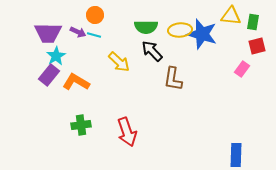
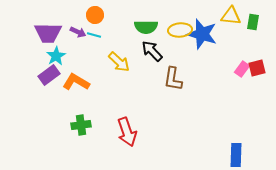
red square: moved 22 px down
purple rectangle: rotated 15 degrees clockwise
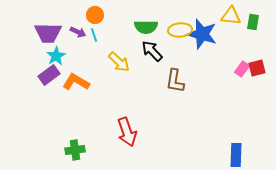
cyan line: rotated 56 degrees clockwise
brown L-shape: moved 2 px right, 2 px down
green cross: moved 6 px left, 25 px down
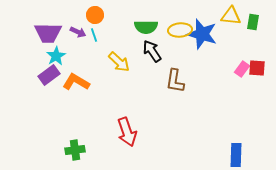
black arrow: rotated 10 degrees clockwise
red square: rotated 18 degrees clockwise
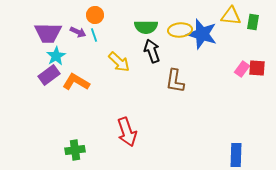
black arrow: rotated 15 degrees clockwise
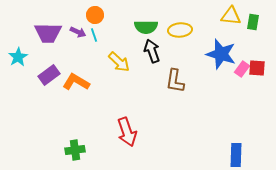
blue star: moved 19 px right, 20 px down
cyan star: moved 38 px left, 1 px down
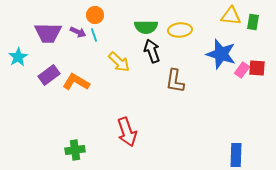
pink rectangle: moved 1 px down
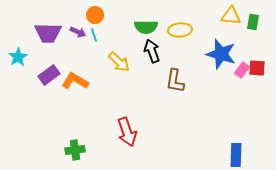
orange L-shape: moved 1 px left, 1 px up
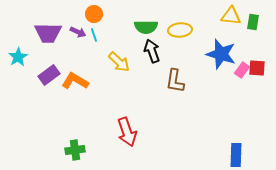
orange circle: moved 1 px left, 1 px up
